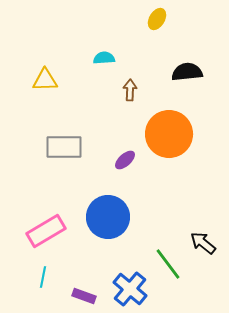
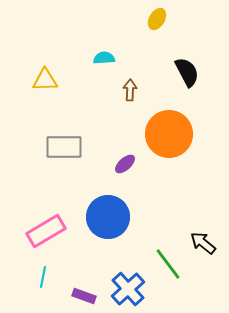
black semicircle: rotated 68 degrees clockwise
purple ellipse: moved 4 px down
blue cross: moved 2 px left; rotated 8 degrees clockwise
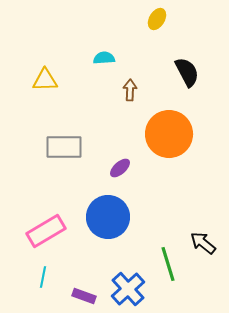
purple ellipse: moved 5 px left, 4 px down
green line: rotated 20 degrees clockwise
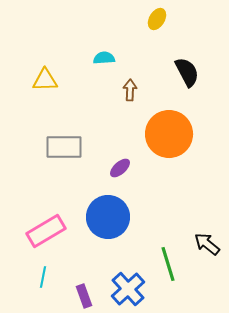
black arrow: moved 4 px right, 1 px down
purple rectangle: rotated 50 degrees clockwise
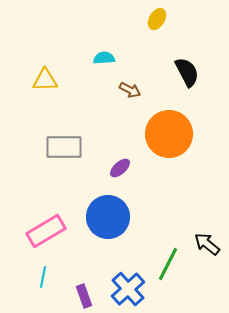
brown arrow: rotated 115 degrees clockwise
green line: rotated 44 degrees clockwise
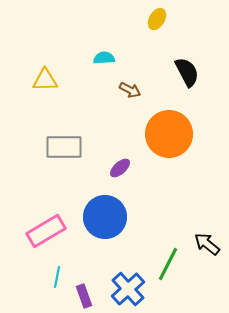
blue circle: moved 3 px left
cyan line: moved 14 px right
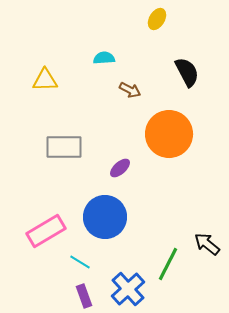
cyan line: moved 23 px right, 15 px up; rotated 70 degrees counterclockwise
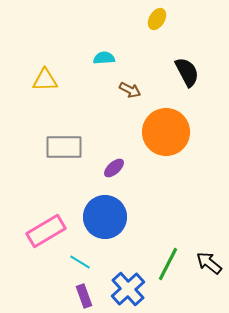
orange circle: moved 3 px left, 2 px up
purple ellipse: moved 6 px left
black arrow: moved 2 px right, 19 px down
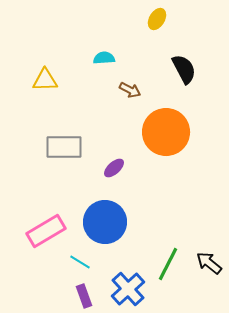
black semicircle: moved 3 px left, 3 px up
blue circle: moved 5 px down
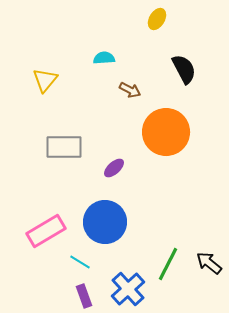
yellow triangle: rotated 48 degrees counterclockwise
